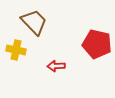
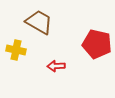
brown trapezoid: moved 5 px right; rotated 16 degrees counterclockwise
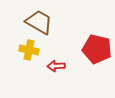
red pentagon: moved 5 px down
yellow cross: moved 13 px right
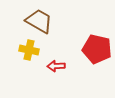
brown trapezoid: moved 1 px up
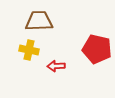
brown trapezoid: rotated 32 degrees counterclockwise
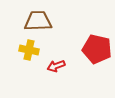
brown trapezoid: moved 1 px left
red arrow: rotated 18 degrees counterclockwise
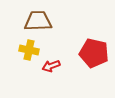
red pentagon: moved 3 px left, 4 px down
red arrow: moved 5 px left
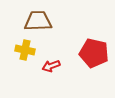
yellow cross: moved 4 px left
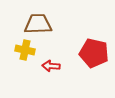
brown trapezoid: moved 3 px down
red arrow: rotated 24 degrees clockwise
